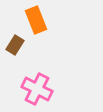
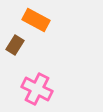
orange rectangle: rotated 40 degrees counterclockwise
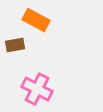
brown rectangle: rotated 48 degrees clockwise
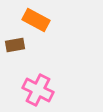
pink cross: moved 1 px right, 1 px down
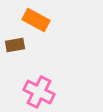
pink cross: moved 1 px right, 2 px down
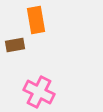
orange rectangle: rotated 52 degrees clockwise
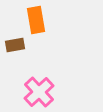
pink cross: rotated 20 degrees clockwise
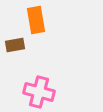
pink cross: rotated 32 degrees counterclockwise
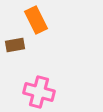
orange rectangle: rotated 16 degrees counterclockwise
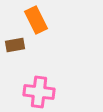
pink cross: rotated 8 degrees counterclockwise
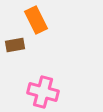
pink cross: moved 4 px right; rotated 8 degrees clockwise
